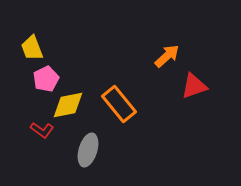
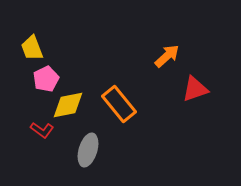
red triangle: moved 1 px right, 3 px down
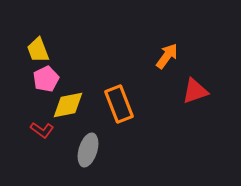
yellow trapezoid: moved 6 px right, 2 px down
orange arrow: rotated 12 degrees counterclockwise
red triangle: moved 2 px down
orange rectangle: rotated 18 degrees clockwise
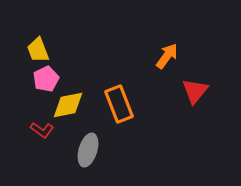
red triangle: rotated 32 degrees counterclockwise
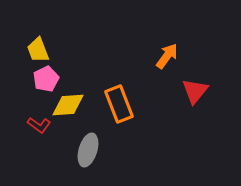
yellow diamond: rotated 8 degrees clockwise
red L-shape: moved 3 px left, 5 px up
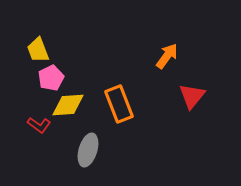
pink pentagon: moved 5 px right, 1 px up
red triangle: moved 3 px left, 5 px down
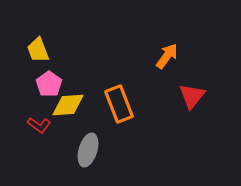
pink pentagon: moved 2 px left, 6 px down; rotated 10 degrees counterclockwise
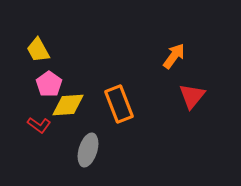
yellow trapezoid: rotated 8 degrees counterclockwise
orange arrow: moved 7 px right
